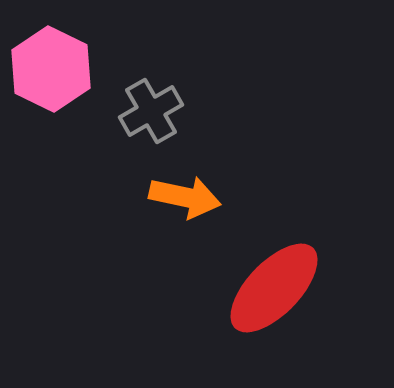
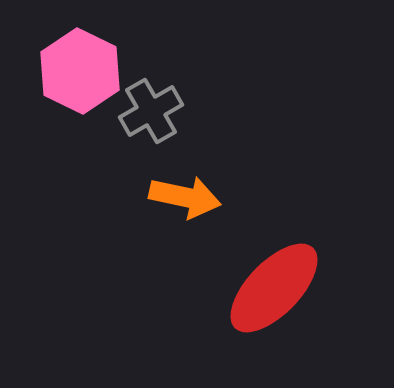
pink hexagon: moved 29 px right, 2 px down
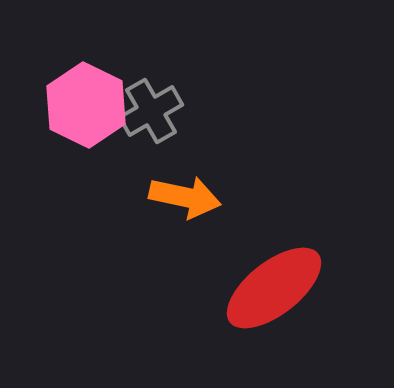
pink hexagon: moved 6 px right, 34 px down
red ellipse: rotated 8 degrees clockwise
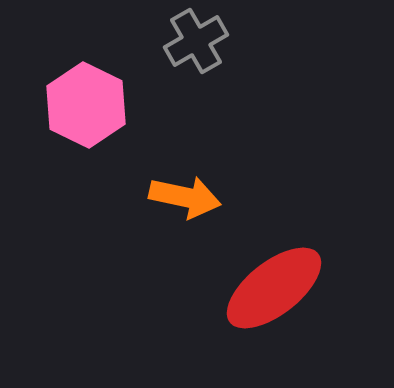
gray cross: moved 45 px right, 70 px up
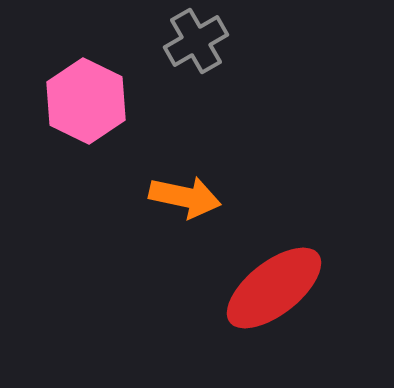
pink hexagon: moved 4 px up
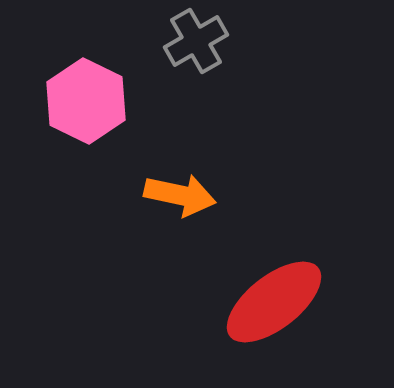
orange arrow: moved 5 px left, 2 px up
red ellipse: moved 14 px down
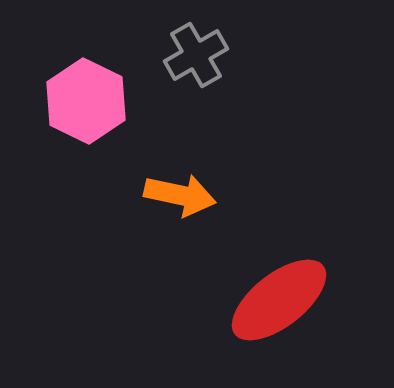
gray cross: moved 14 px down
red ellipse: moved 5 px right, 2 px up
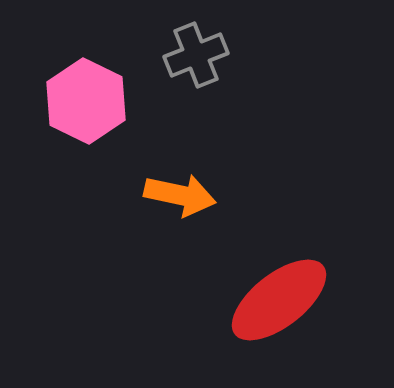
gray cross: rotated 8 degrees clockwise
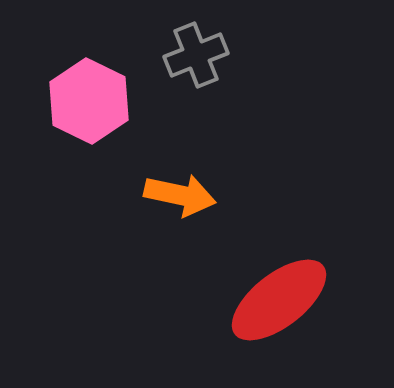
pink hexagon: moved 3 px right
